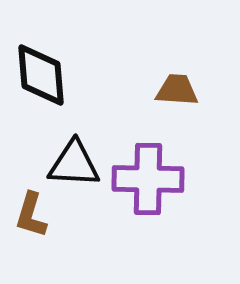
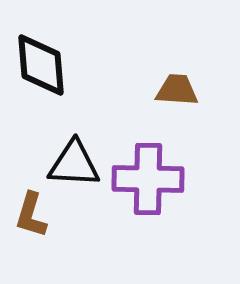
black diamond: moved 10 px up
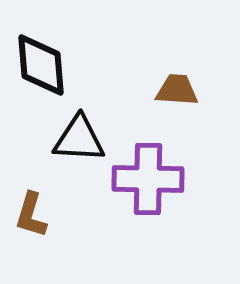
black triangle: moved 5 px right, 25 px up
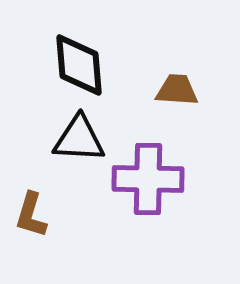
black diamond: moved 38 px right
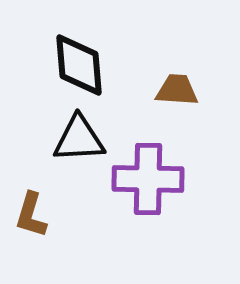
black triangle: rotated 6 degrees counterclockwise
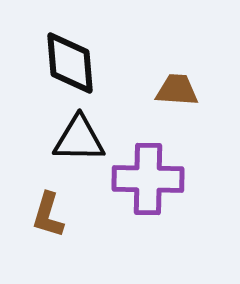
black diamond: moved 9 px left, 2 px up
black triangle: rotated 4 degrees clockwise
brown L-shape: moved 17 px right
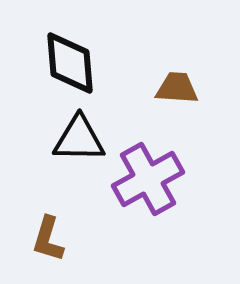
brown trapezoid: moved 2 px up
purple cross: rotated 30 degrees counterclockwise
brown L-shape: moved 24 px down
